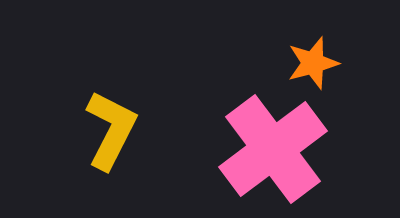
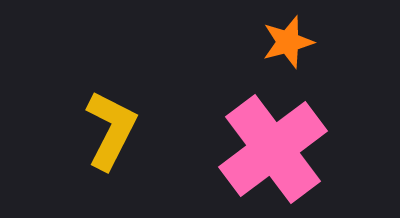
orange star: moved 25 px left, 21 px up
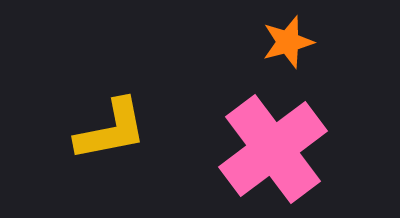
yellow L-shape: rotated 52 degrees clockwise
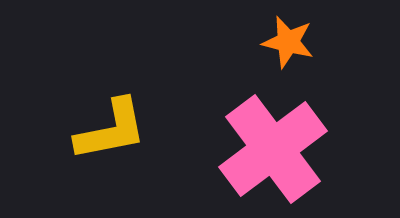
orange star: rotated 30 degrees clockwise
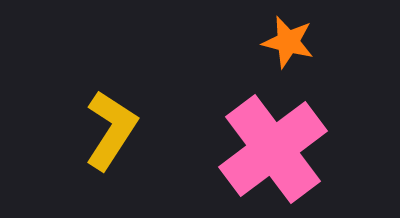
yellow L-shape: rotated 46 degrees counterclockwise
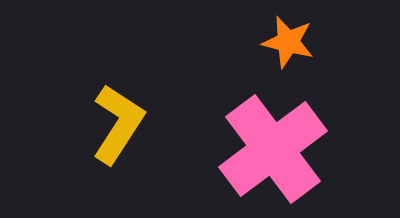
yellow L-shape: moved 7 px right, 6 px up
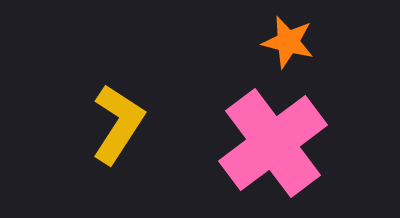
pink cross: moved 6 px up
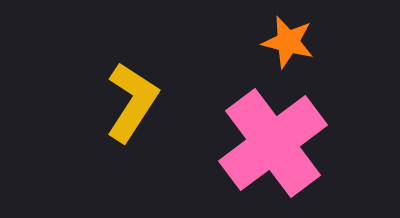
yellow L-shape: moved 14 px right, 22 px up
